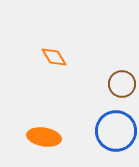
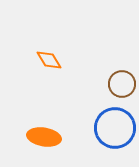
orange diamond: moved 5 px left, 3 px down
blue circle: moved 1 px left, 3 px up
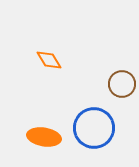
blue circle: moved 21 px left
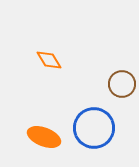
orange ellipse: rotated 12 degrees clockwise
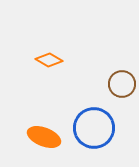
orange diamond: rotated 28 degrees counterclockwise
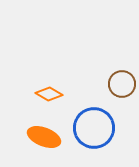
orange diamond: moved 34 px down
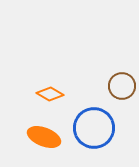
brown circle: moved 2 px down
orange diamond: moved 1 px right
